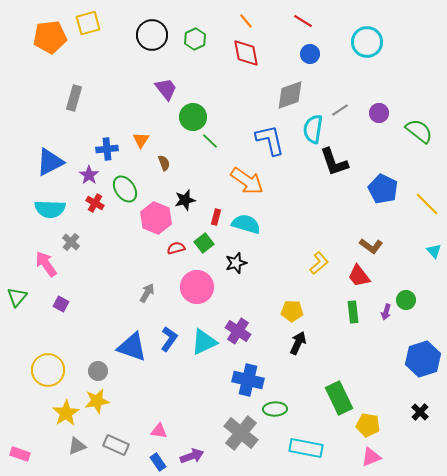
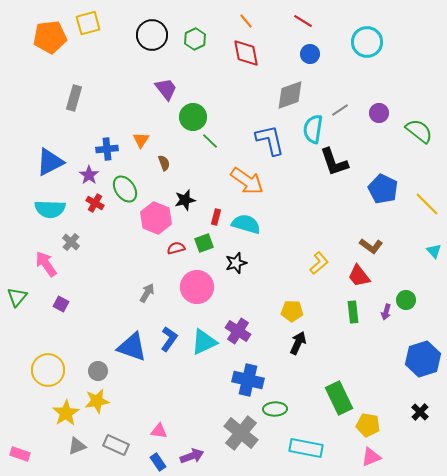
green square at (204, 243): rotated 18 degrees clockwise
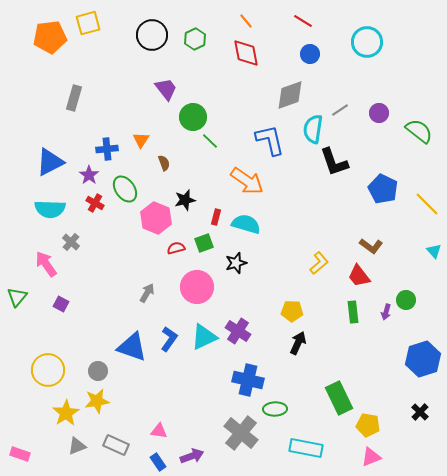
cyan triangle at (204, 342): moved 5 px up
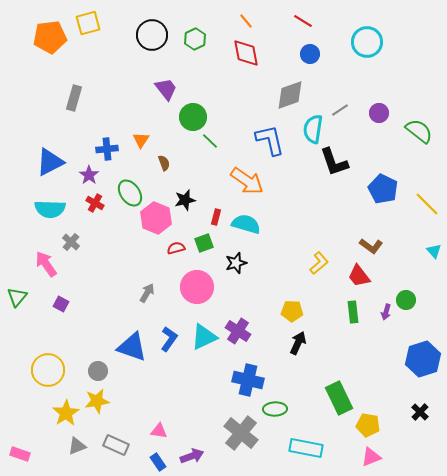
green ellipse at (125, 189): moved 5 px right, 4 px down
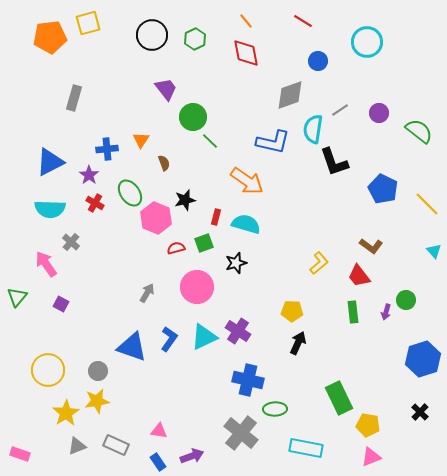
blue circle at (310, 54): moved 8 px right, 7 px down
blue L-shape at (270, 140): moved 3 px right, 2 px down; rotated 116 degrees clockwise
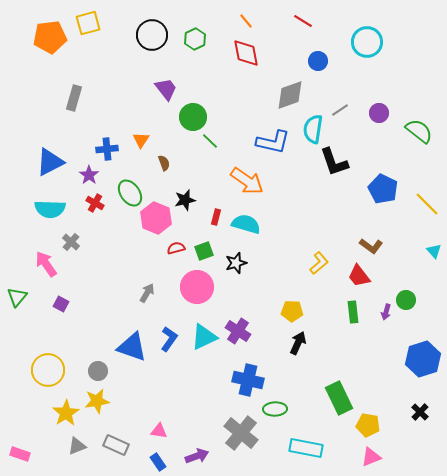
green square at (204, 243): moved 8 px down
purple arrow at (192, 456): moved 5 px right
